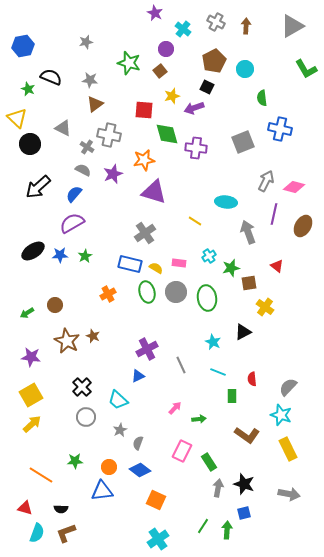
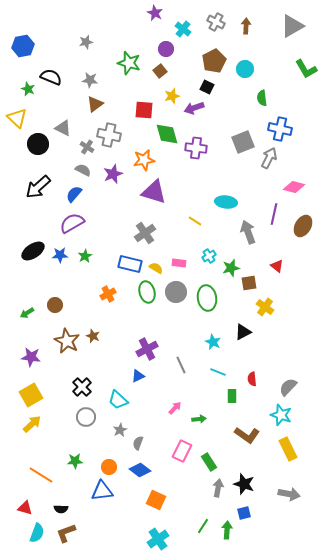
black circle at (30, 144): moved 8 px right
gray arrow at (266, 181): moved 3 px right, 23 px up
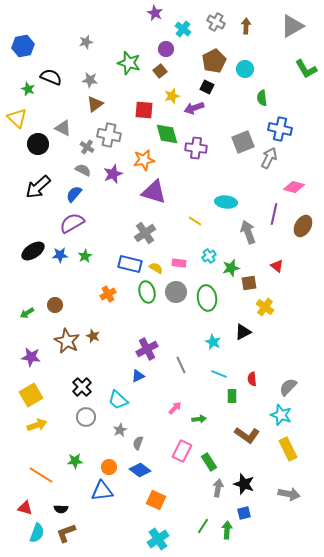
cyan line at (218, 372): moved 1 px right, 2 px down
yellow arrow at (32, 424): moved 5 px right, 1 px down; rotated 24 degrees clockwise
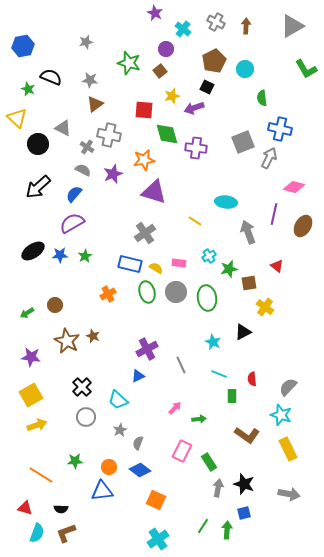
green star at (231, 268): moved 2 px left, 1 px down
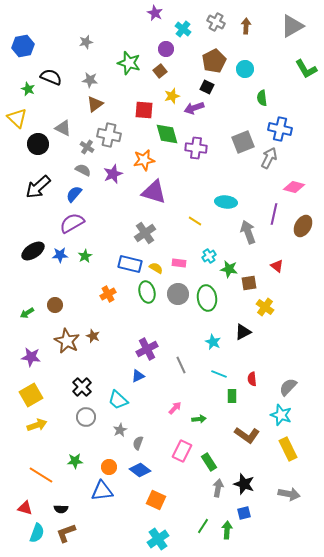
green star at (229, 269): rotated 24 degrees clockwise
gray circle at (176, 292): moved 2 px right, 2 px down
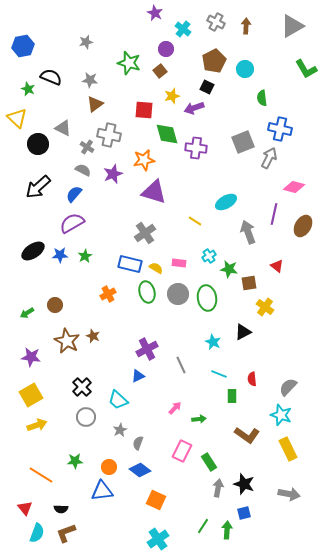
cyan ellipse at (226, 202): rotated 35 degrees counterclockwise
red triangle at (25, 508): rotated 35 degrees clockwise
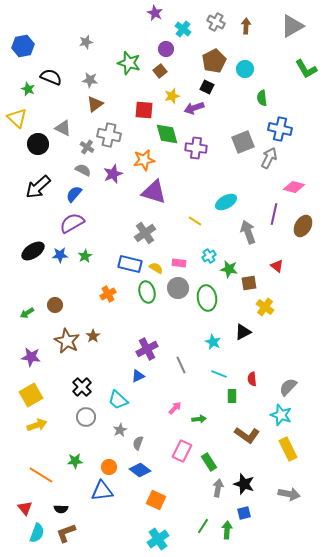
gray circle at (178, 294): moved 6 px up
brown star at (93, 336): rotated 16 degrees clockwise
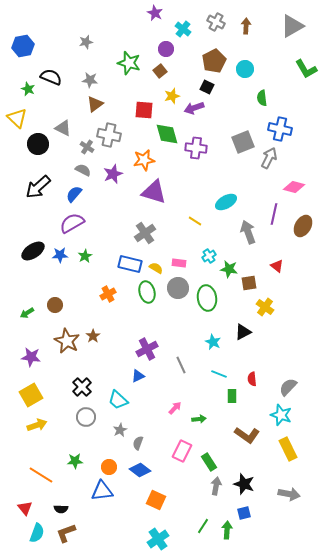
gray arrow at (218, 488): moved 2 px left, 2 px up
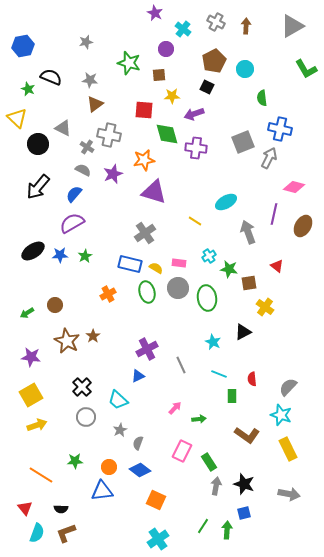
brown square at (160, 71): moved 1 px left, 4 px down; rotated 32 degrees clockwise
yellow star at (172, 96): rotated 14 degrees clockwise
purple arrow at (194, 108): moved 6 px down
black arrow at (38, 187): rotated 8 degrees counterclockwise
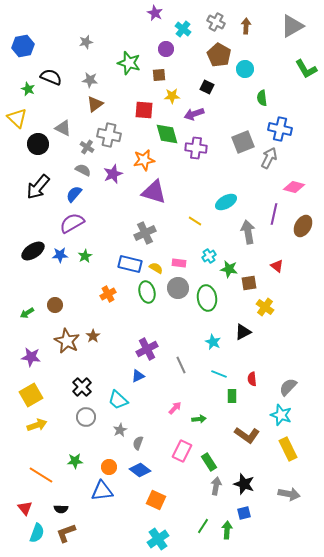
brown pentagon at (214, 61): moved 5 px right, 6 px up; rotated 15 degrees counterclockwise
gray arrow at (248, 232): rotated 10 degrees clockwise
gray cross at (145, 233): rotated 10 degrees clockwise
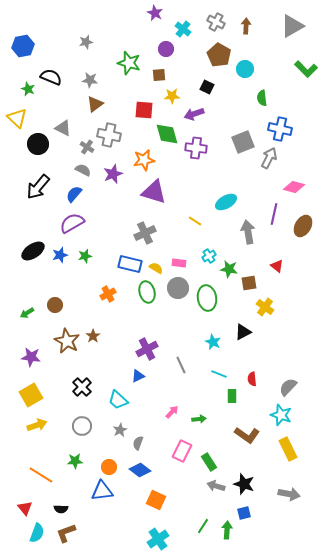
green L-shape at (306, 69): rotated 15 degrees counterclockwise
blue star at (60, 255): rotated 14 degrees counterclockwise
green star at (85, 256): rotated 16 degrees clockwise
pink arrow at (175, 408): moved 3 px left, 4 px down
gray circle at (86, 417): moved 4 px left, 9 px down
gray arrow at (216, 486): rotated 84 degrees counterclockwise
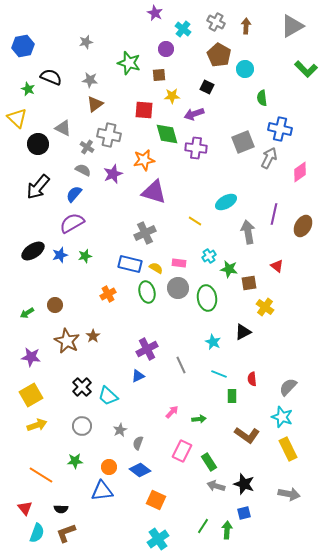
pink diamond at (294, 187): moved 6 px right, 15 px up; rotated 50 degrees counterclockwise
cyan trapezoid at (118, 400): moved 10 px left, 4 px up
cyan star at (281, 415): moved 1 px right, 2 px down
